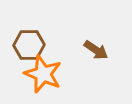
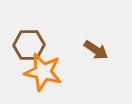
orange star: moved 2 px up; rotated 9 degrees counterclockwise
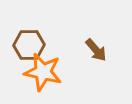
brown arrow: rotated 15 degrees clockwise
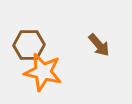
brown arrow: moved 3 px right, 5 px up
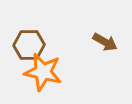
brown arrow: moved 6 px right, 3 px up; rotated 20 degrees counterclockwise
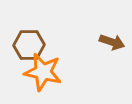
brown arrow: moved 7 px right; rotated 10 degrees counterclockwise
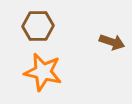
brown hexagon: moved 9 px right, 19 px up
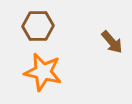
brown arrow: rotated 30 degrees clockwise
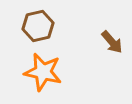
brown hexagon: rotated 12 degrees counterclockwise
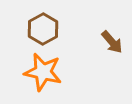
brown hexagon: moved 5 px right, 3 px down; rotated 16 degrees counterclockwise
